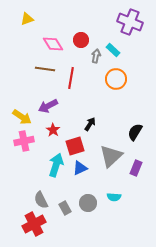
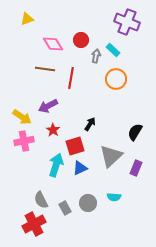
purple cross: moved 3 px left
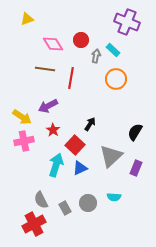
red square: moved 1 px up; rotated 30 degrees counterclockwise
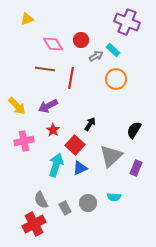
gray arrow: rotated 48 degrees clockwise
yellow arrow: moved 5 px left, 11 px up; rotated 12 degrees clockwise
black semicircle: moved 1 px left, 2 px up
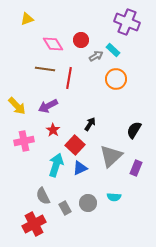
red line: moved 2 px left
gray semicircle: moved 2 px right, 4 px up
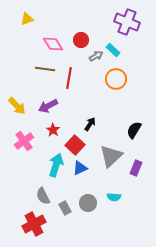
pink cross: rotated 24 degrees counterclockwise
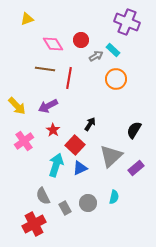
purple rectangle: rotated 28 degrees clockwise
cyan semicircle: rotated 80 degrees counterclockwise
